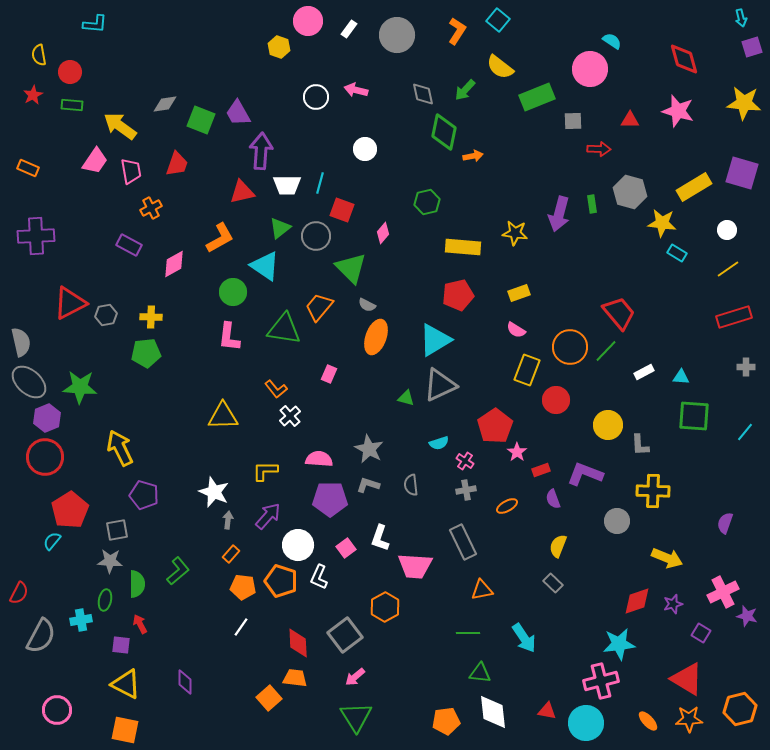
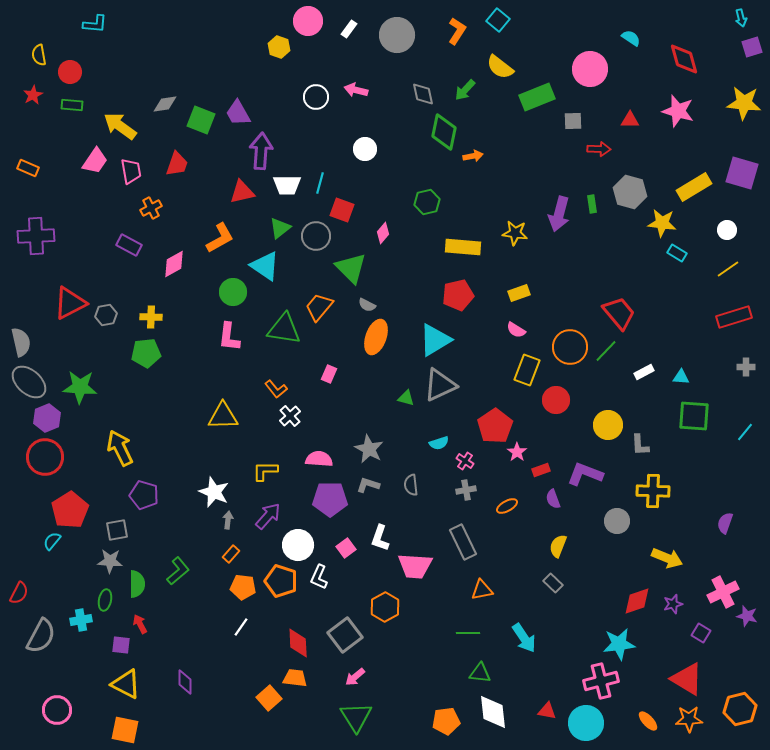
cyan semicircle at (612, 41): moved 19 px right, 3 px up
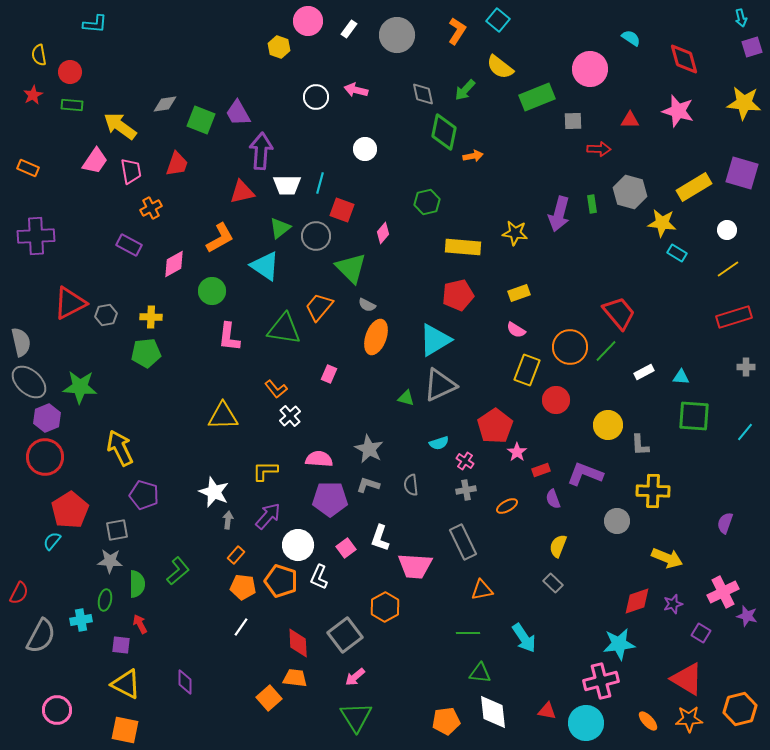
green circle at (233, 292): moved 21 px left, 1 px up
orange rectangle at (231, 554): moved 5 px right, 1 px down
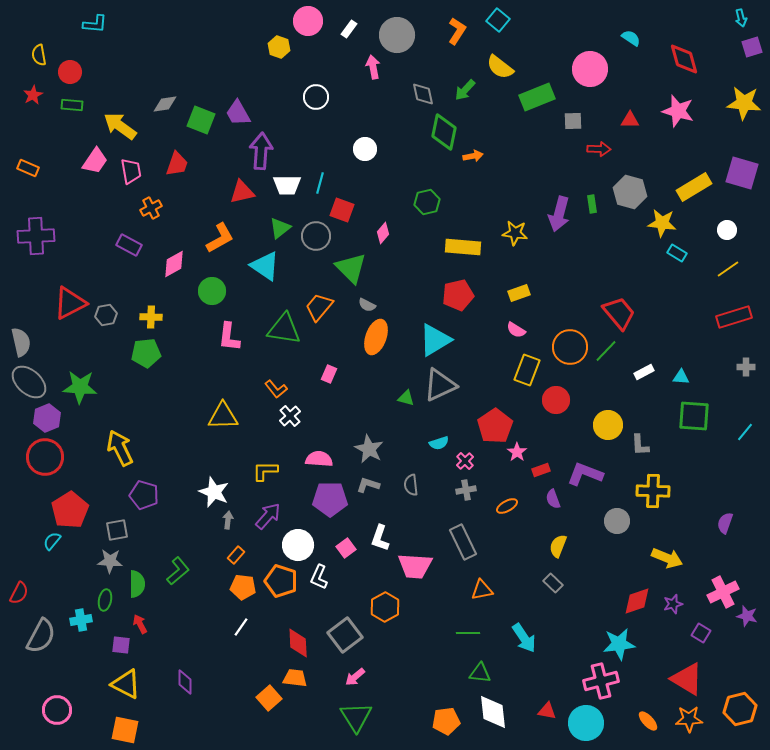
pink arrow at (356, 90): moved 17 px right, 23 px up; rotated 65 degrees clockwise
pink cross at (465, 461): rotated 12 degrees clockwise
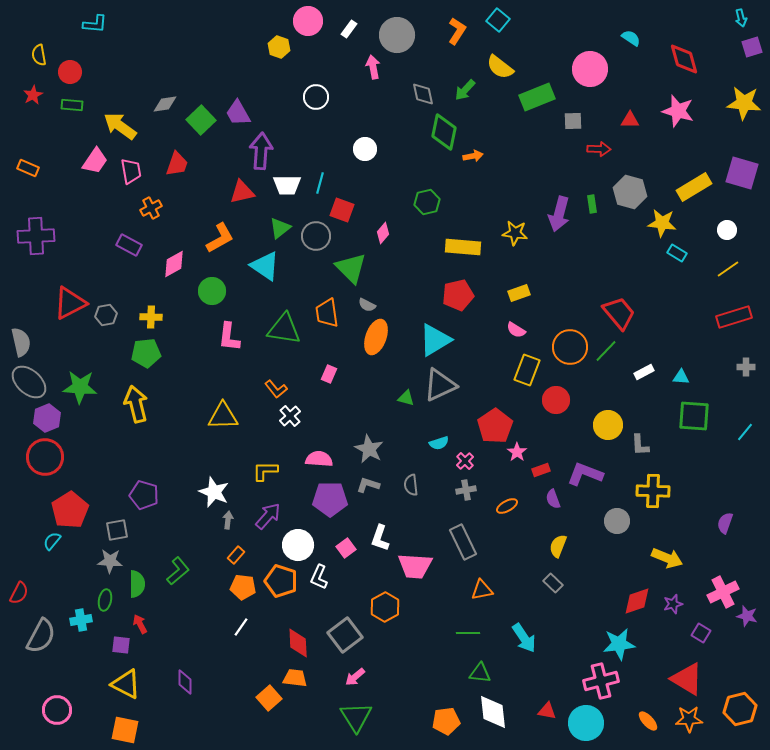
green square at (201, 120): rotated 24 degrees clockwise
orange trapezoid at (319, 307): moved 8 px right, 6 px down; rotated 48 degrees counterclockwise
yellow arrow at (120, 448): moved 16 px right, 44 px up; rotated 12 degrees clockwise
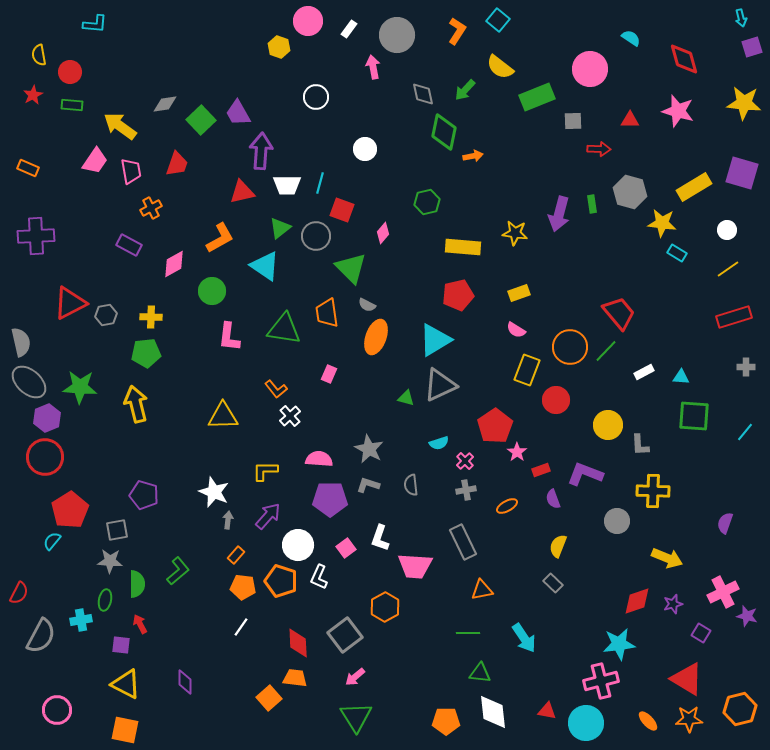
orange pentagon at (446, 721): rotated 8 degrees clockwise
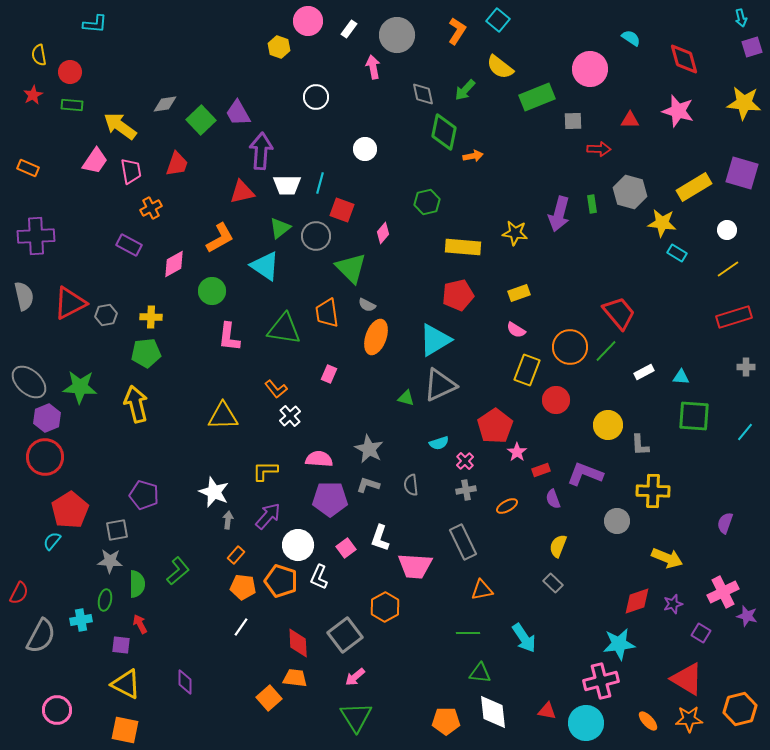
gray semicircle at (21, 342): moved 3 px right, 46 px up
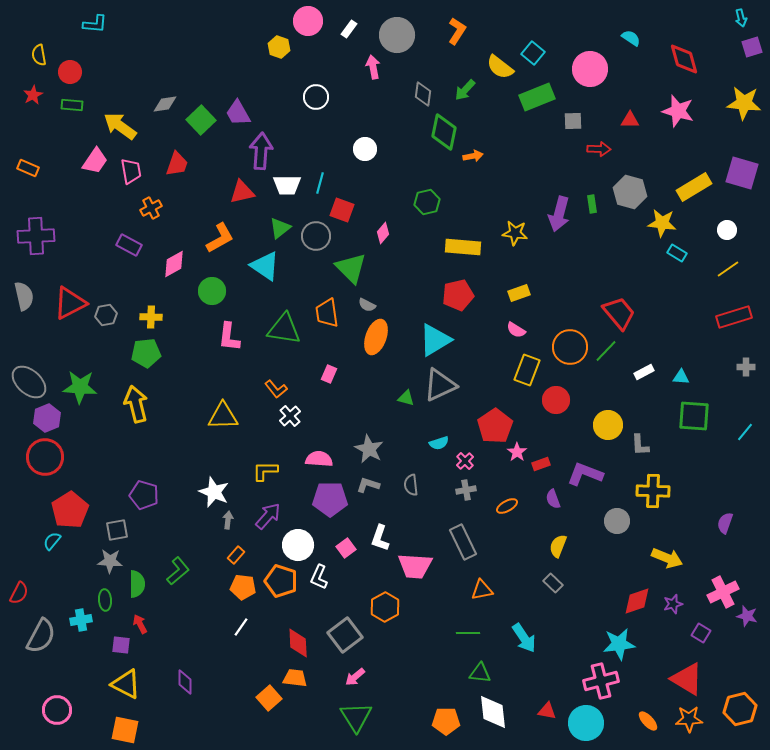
cyan square at (498, 20): moved 35 px right, 33 px down
gray diamond at (423, 94): rotated 20 degrees clockwise
red rectangle at (541, 470): moved 6 px up
green ellipse at (105, 600): rotated 15 degrees counterclockwise
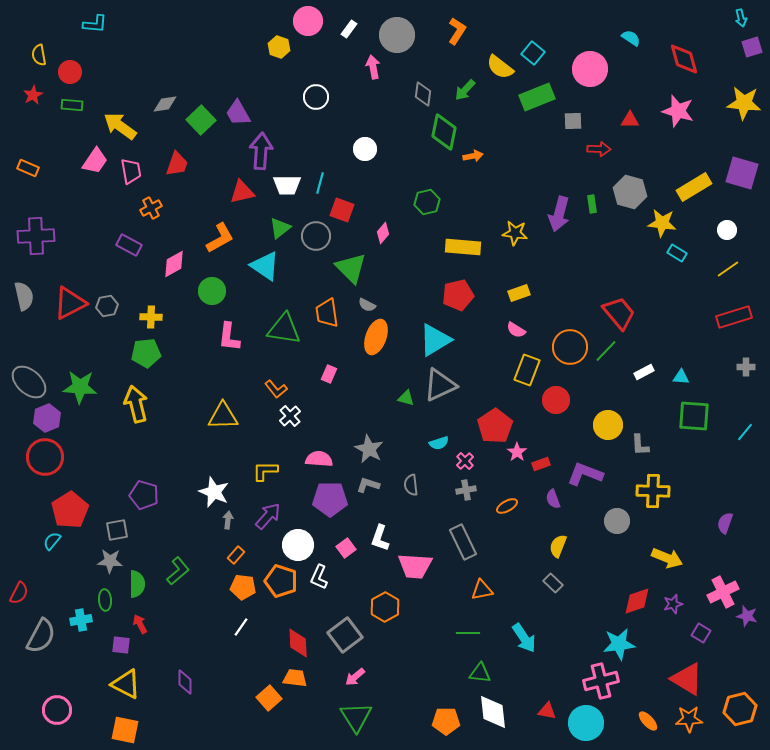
gray hexagon at (106, 315): moved 1 px right, 9 px up
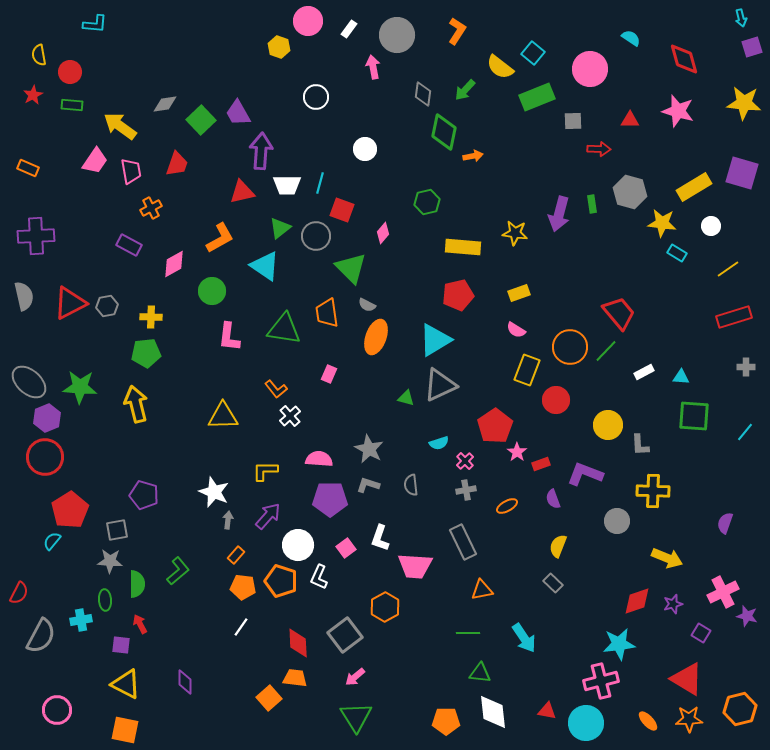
white circle at (727, 230): moved 16 px left, 4 px up
